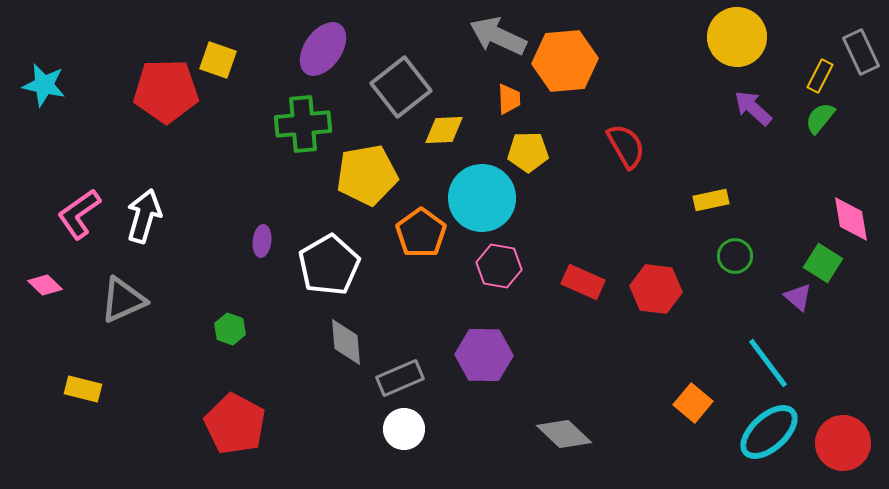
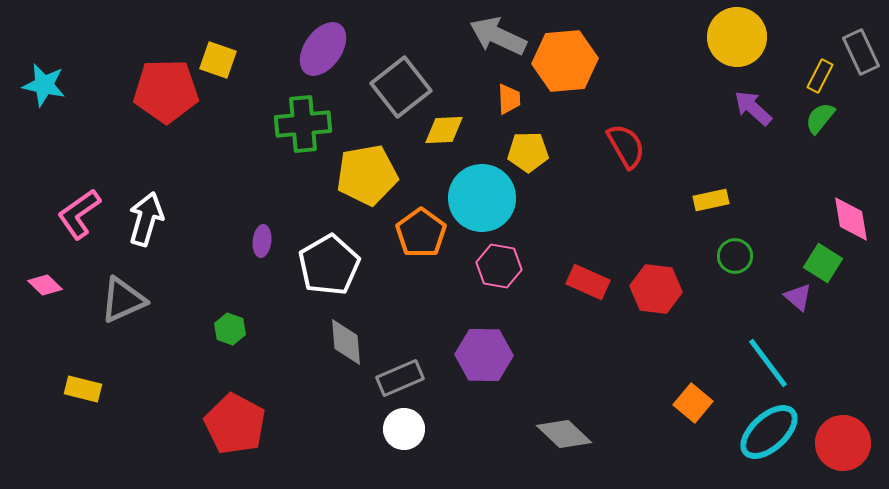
white arrow at (144, 216): moved 2 px right, 3 px down
red rectangle at (583, 282): moved 5 px right
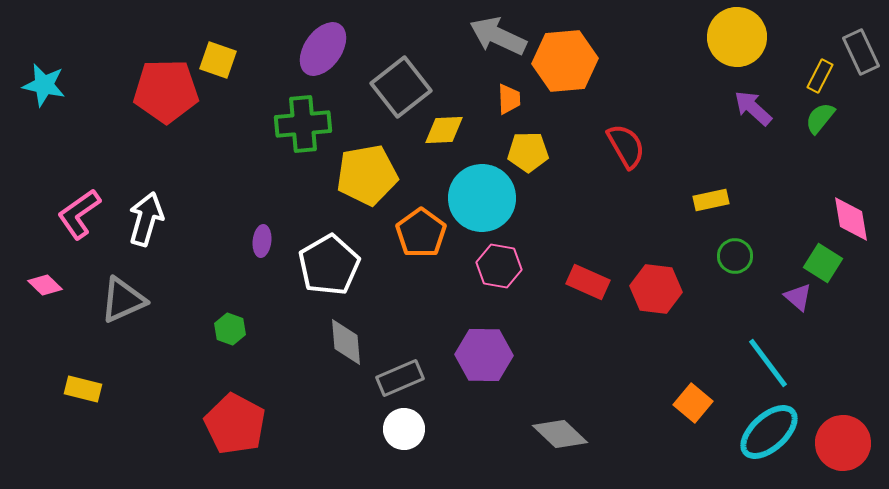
gray diamond at (564, 434): moved 4 px left
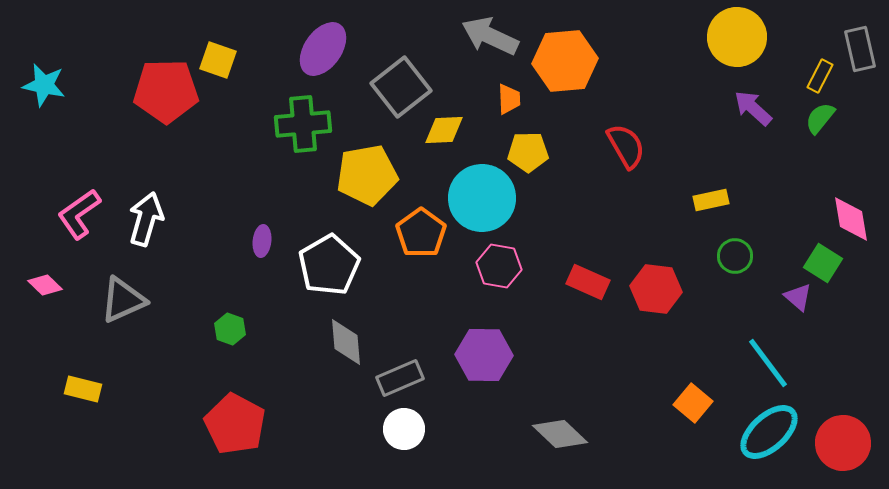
gray arrow at (498, 36): moved 8 px left
gray rectangle at (861, 52): moved 1 px left, 3 px up; rotated 12 degrees clockwise
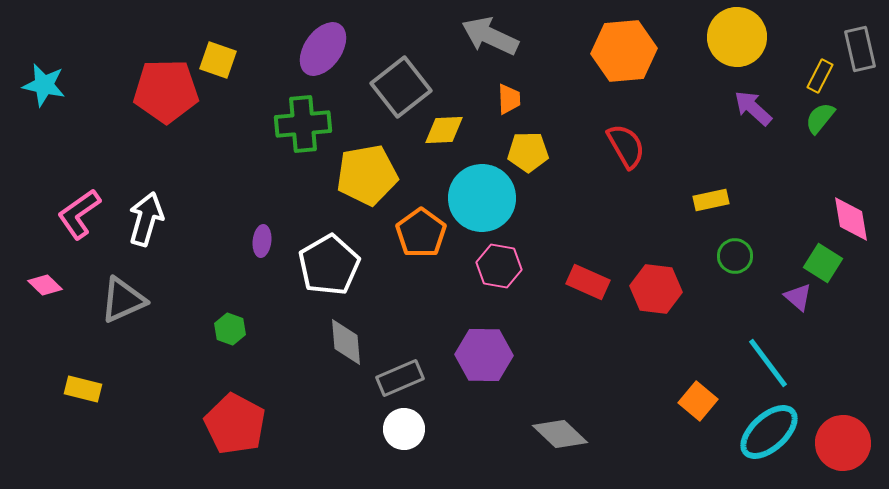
orange hexagon at (565, 61): moved 59 px right, 10 px up
orange square at (693, 403): moved 5 px right, 2 px up
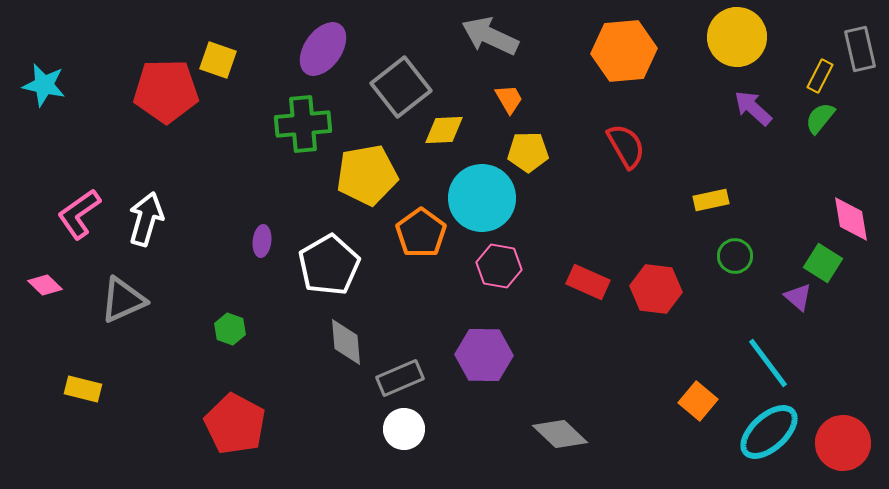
orange trapezoid at (509, 99): rotated 28 degrees counterclockwise
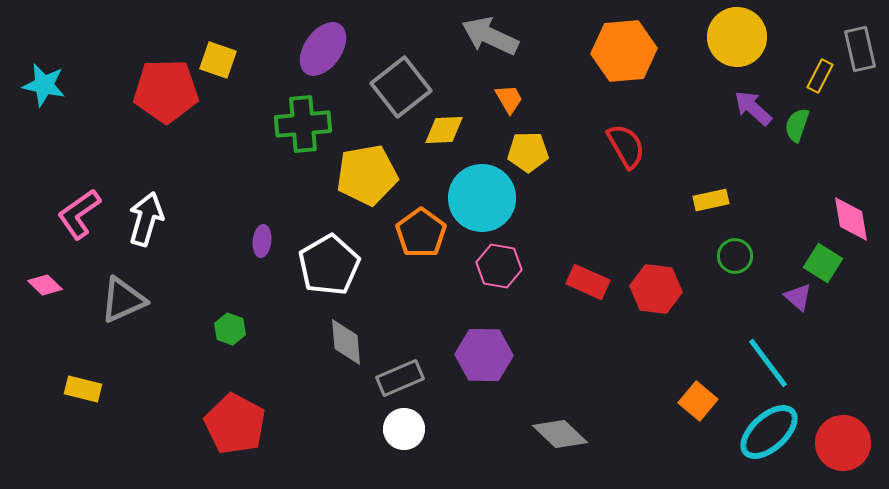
green semicircle at (820, 118): moved 23 px left, 7 px down; rotated 20 degrees counterclockwise
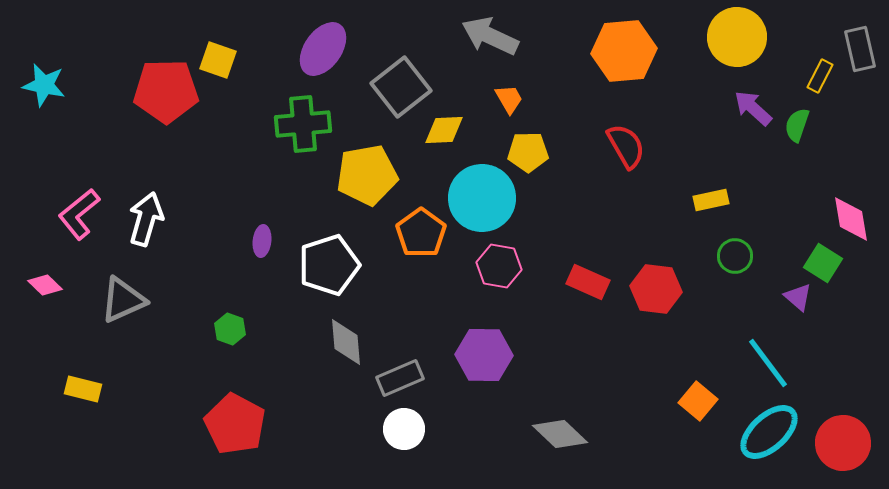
pink L-shape at (79, 214): rotated 4 degrees counterclockwise
white pentagon at (329, 265): rotated 12 degrees clockwise
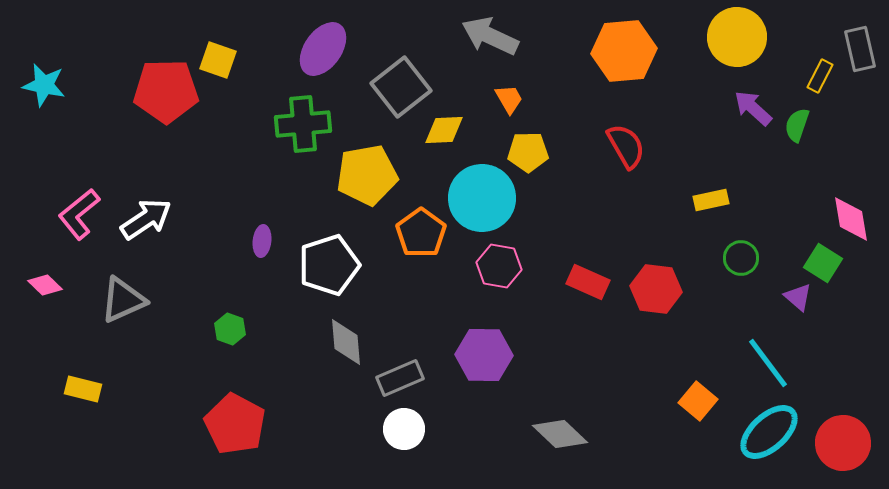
white arrow at (146, 219): rotated 40 degrees clockwise
green circle at (735, 256): moved 6 px right, 2 px down
